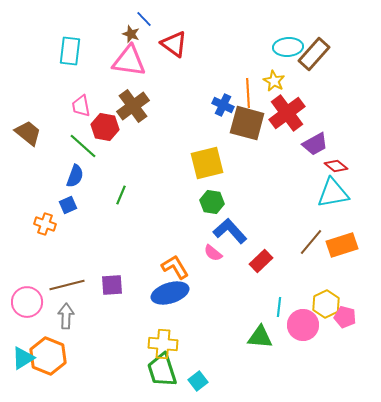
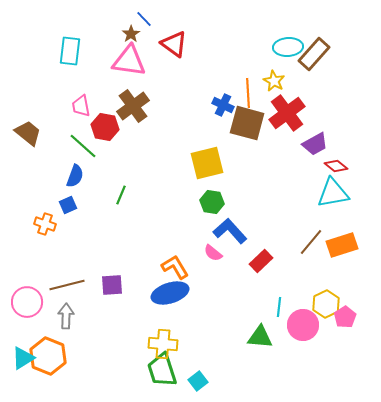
brown star at (131, 34): rotated 18 degrees clockwise
pink pentagon at (345, 317): rotated 25 degrees clockwise
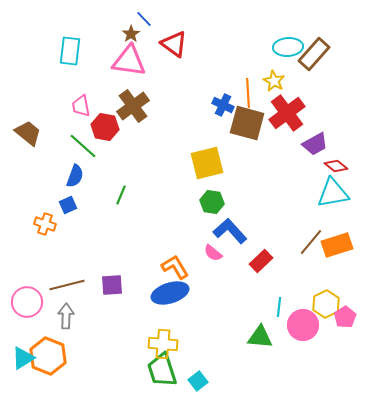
orange rectangle at (342, 245): moved 5 px left
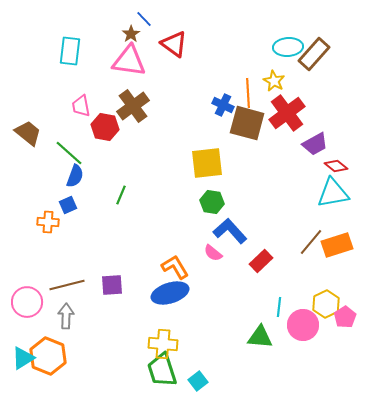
green line at (83, 146): moved 14 px left, 7 px down
yellow square at (207, 163): rotated 8 degrees clockwise
orange cross at (45, 224): moved 3 px right, 2 px up; rotated 15 degrees counterclockwise
